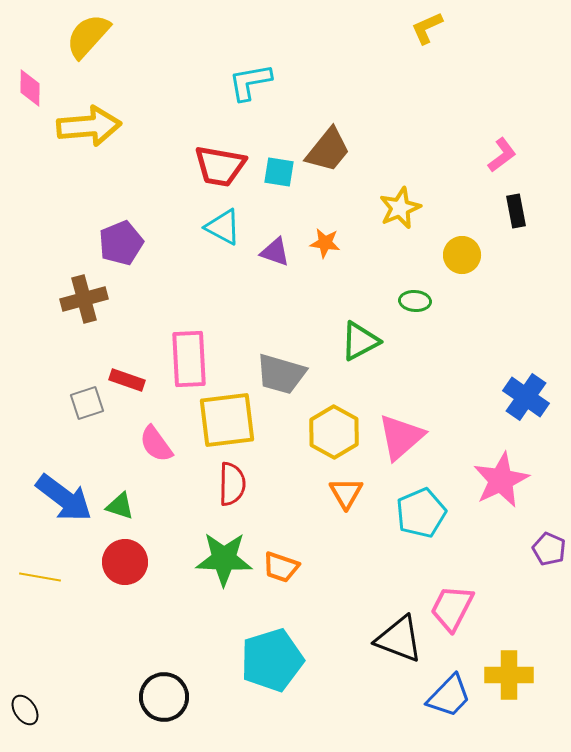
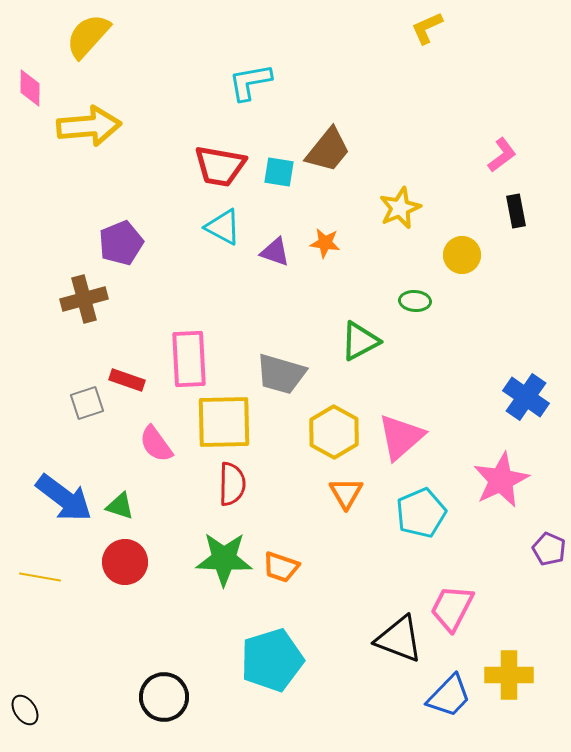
yellow square at (227, 420): moved 3 px left, 2 px down; rotated 6 degrees clockwise
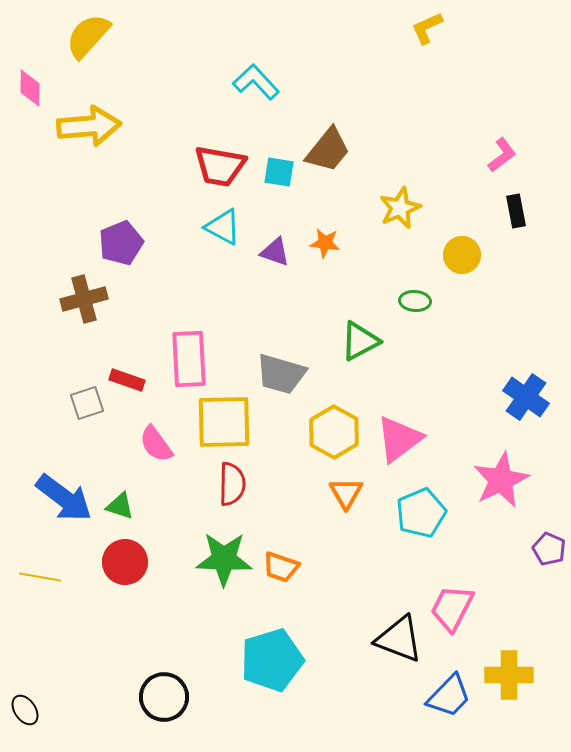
cyan L-shape at (250, 82): moved 6 px right; rotated 57 degrees clockwise
pink triangle at (401, 437): moved 2 px left, 2 px down; rotated 4 degrees clockwise
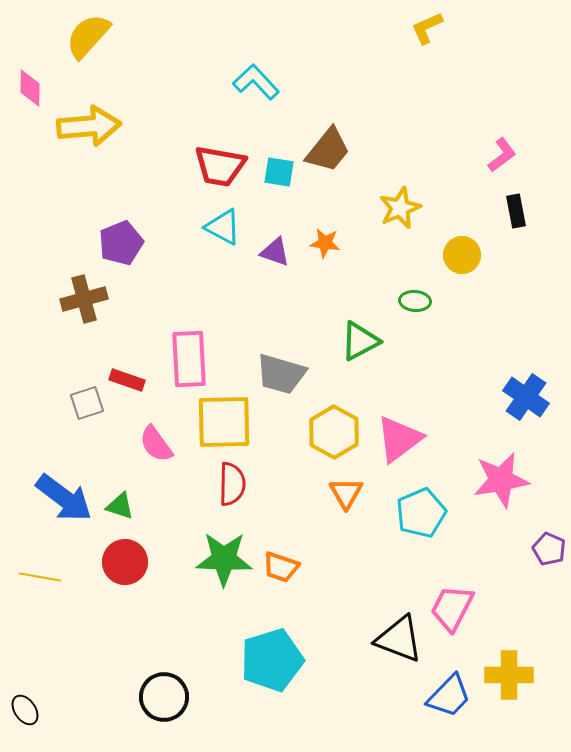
pink star at (501, 480): rotated 16 degrees clockwise
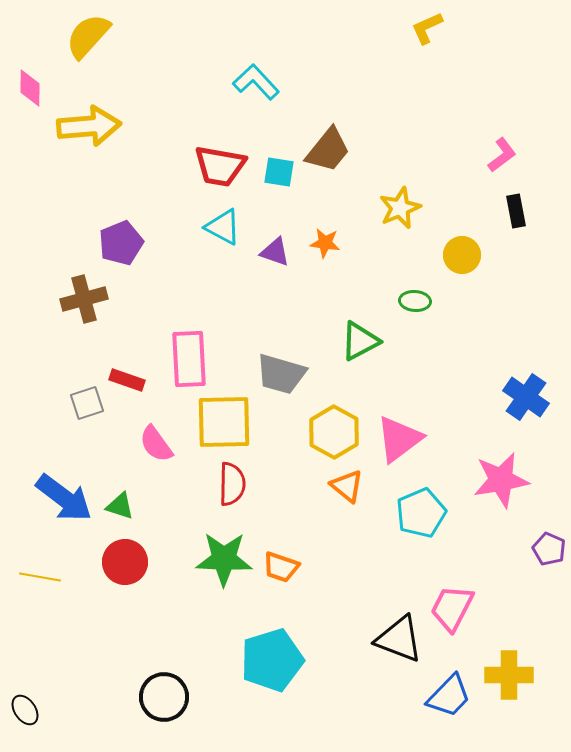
orange triangle at (346, 493): moved 1 px right, 7 px up; rotated 21 degrees counterclockwise
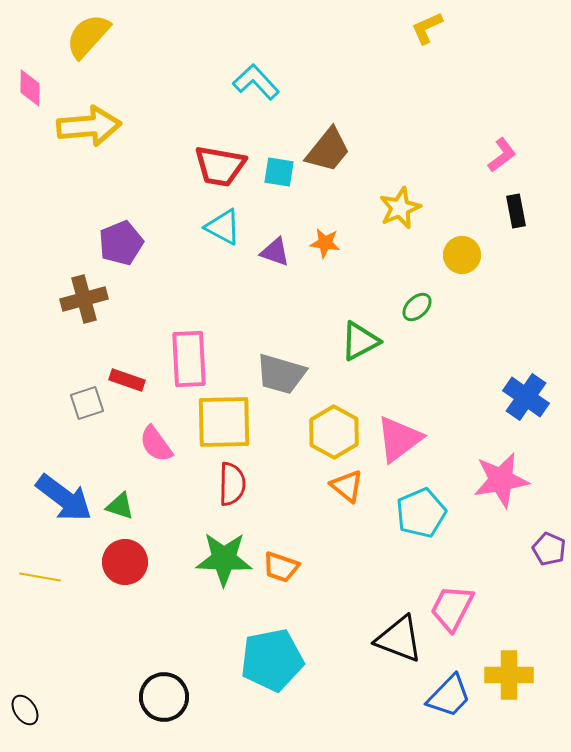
green ellipse at (415, 301): moved 2 px right, 6 px down; rotated 48 degrees counterclockwise
cyan pentagon at (272, 660): rotated 6 degrees clockwise
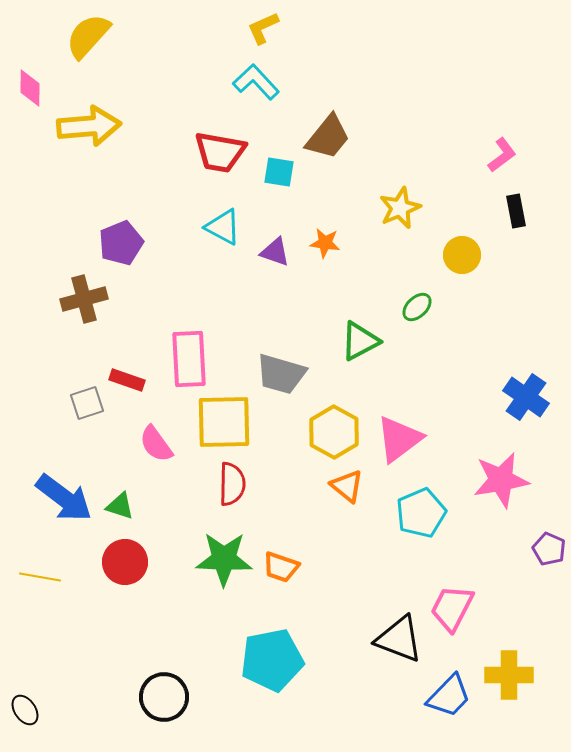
yellow L-shape at (427, 28): moved 164 px left
brown trapezoid at (328, 150): moved 13 px up
red trapezoid at (220, 166): moved 14 px up
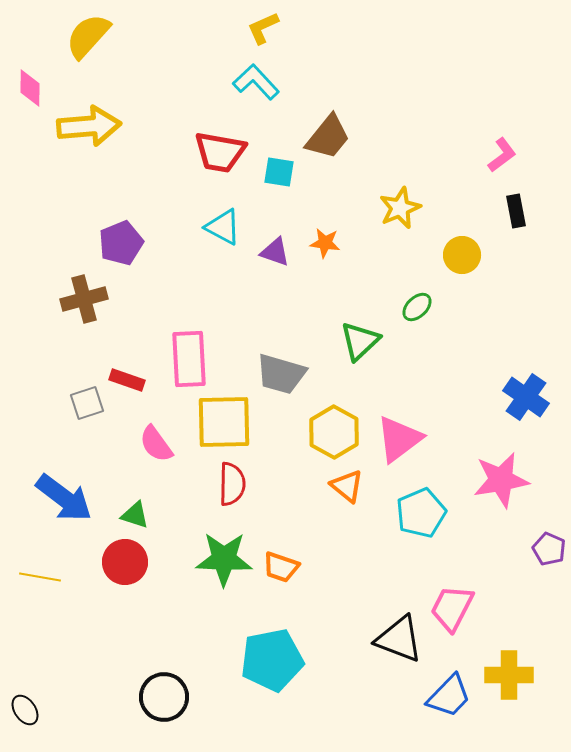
green triangle at (360, 341): rotated 15 degrees counterclockwise
green triangle at (120, 506): moved 15 px right, 9 px down
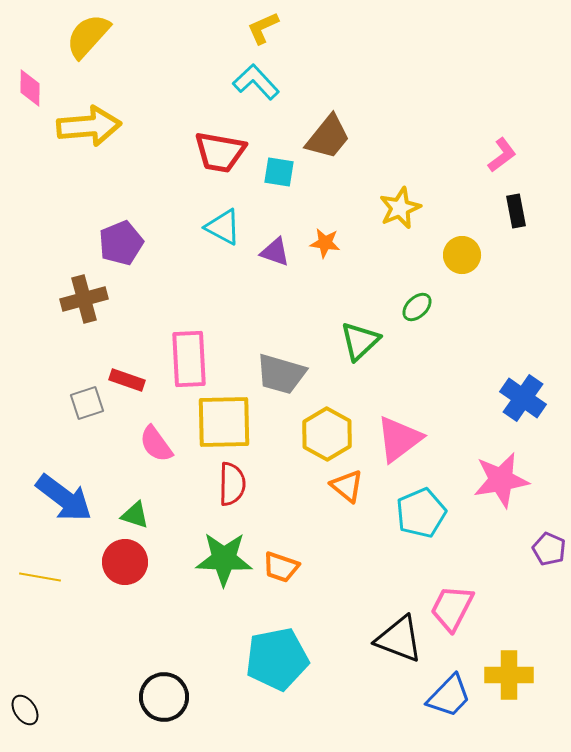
blue cross at (526, 397): moved 3 px left, 1 px down
yellow hexagon at (334, 432): moved 7 px left, 2 px down
cyan pentagon at (272, 660): moved 5 px right, 1 px up
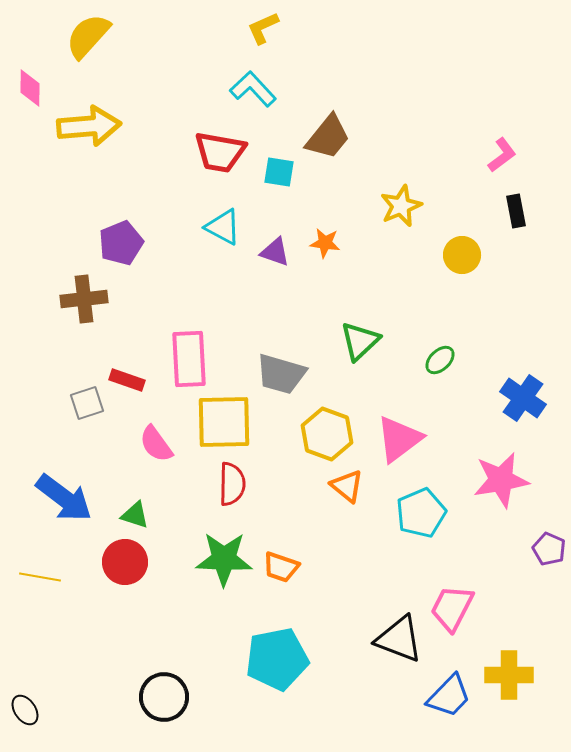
cyan L-shape at (256, 82): moved 3 px left, 7 px down
yellow star at (400, 208): moved 1 px right, 2 px up
brown cross at (84, 299): rotated 9 degrees clockwise
green ellipse at (417, 307): moved 23 px right, 53 px down
yellow hexagon at (327, 434): rotated 9 degrees counterclockwise
